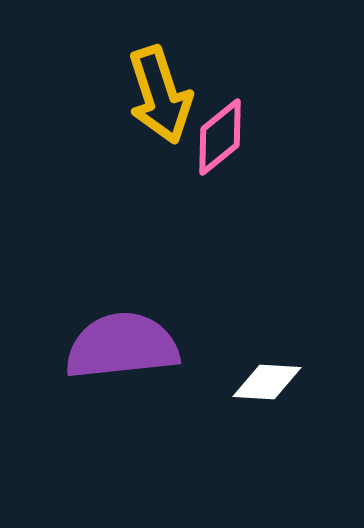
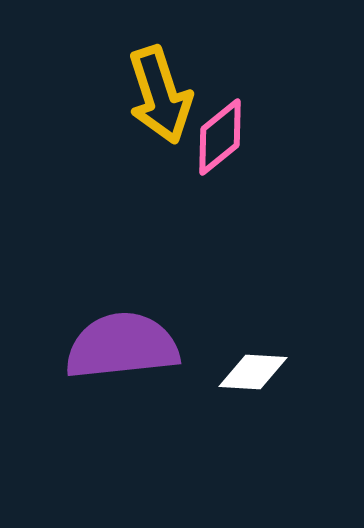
white diamond: moved 14 px left, 10 px up
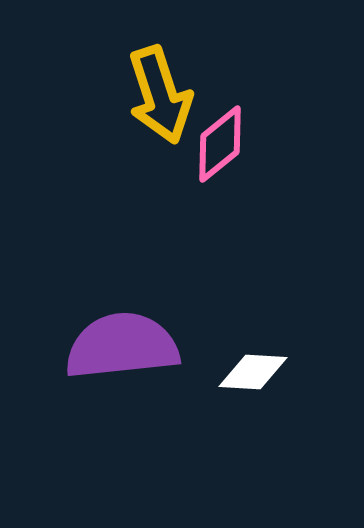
pink diamond: moved 7 px down
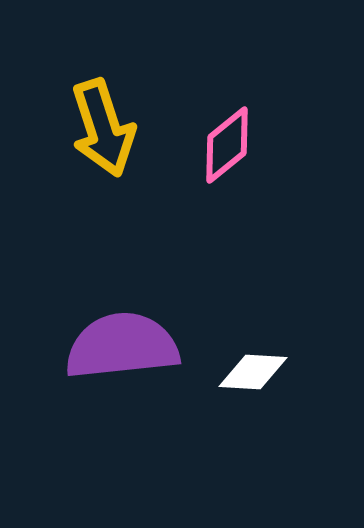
yellow arrow: moved 57 px left, 33 px down
pink diamond: moved 7 px right, 1 px down
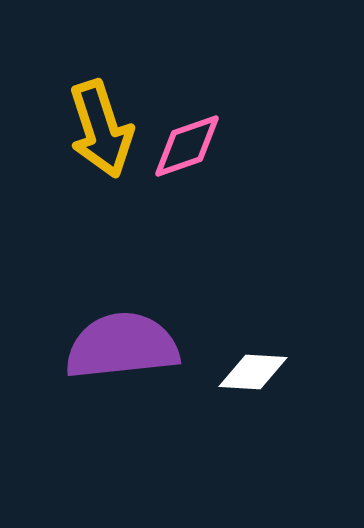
yellow arrow: moved 2 px left, 1 px down
pink diamond: moved 40 px left, 1 px down; rotated 20 degrees clockwise
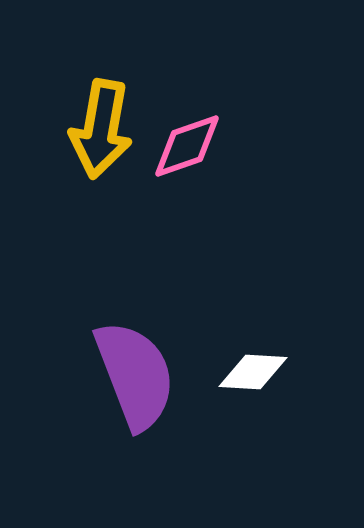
yellow arrow: rotated 28 degrees clockwise
purple semicircle: moved 13 px right, 29 px down; rotated 75 degrees clockwise
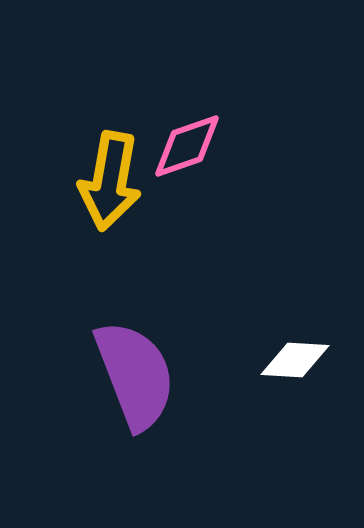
yellow arrow: moved 9 px right, 52 px down
white diamond: moved 42 px right, 12 px up
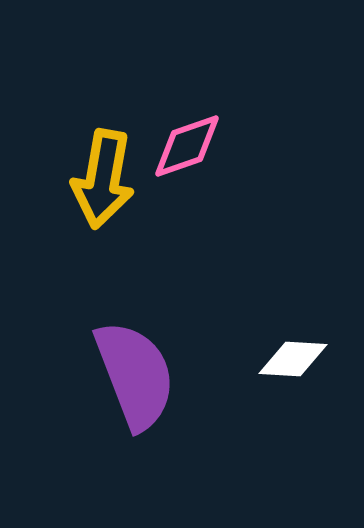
yellow arrow: moved 7 px left, 2 px up
white diamond: moved 2 px left, 1 px up
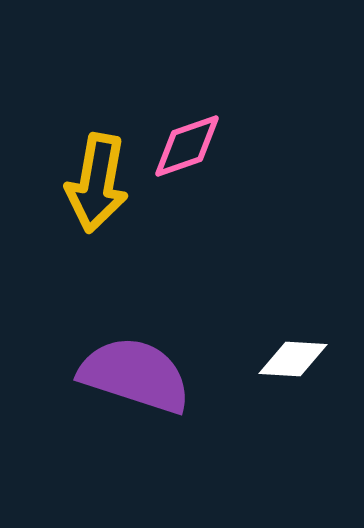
yellow arrow: moved 6 px left, 4 px down
purple semicircle: rotated 51 degrees counterclockwise
